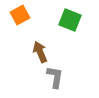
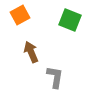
brown arrow: moved 9 px left
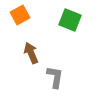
brown arrow: moved 1 px down
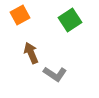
green square: rotated 35 degrees clockwise
gray L-shape: moved 3 px up; rotated 115 degrees clockwise
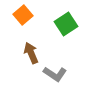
orange square: moved 3 px right; rotated 12 degrees counterclockwise
green square: moved 4 px left, 4 px down
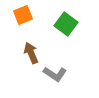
orange square: rotated 18 degrees clockwise
green square: rotated 20 degrees counterclockwise
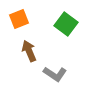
orange square: moved 4 px left, 4 px down
brown arrow: moved 2 px left, 2 px up
